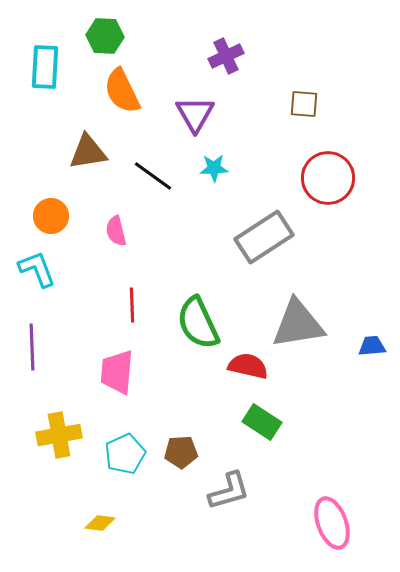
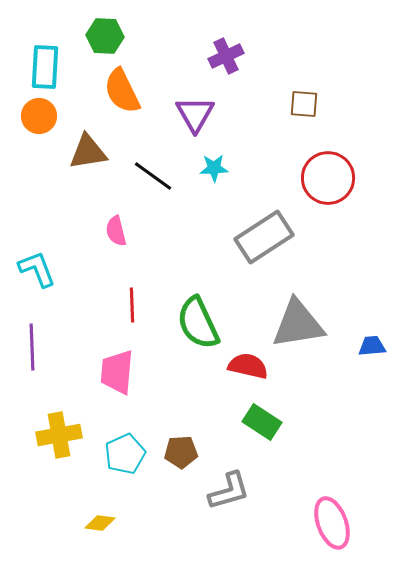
orange circle: moved 12 px left, 100 px up
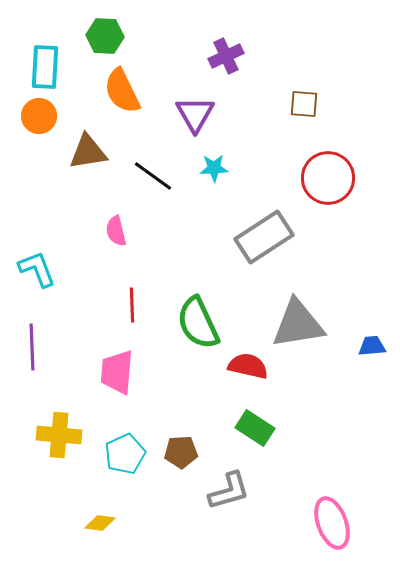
green rectangle: moved 7 px left, 6 px down
yellow cross: rotated 15 degrees clockwise
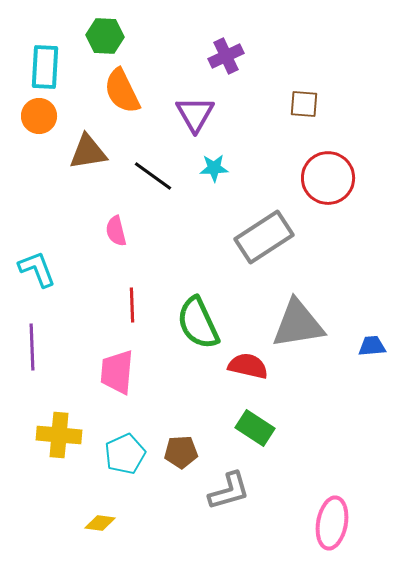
pink ellipse: rotated 30 degrees clockwise
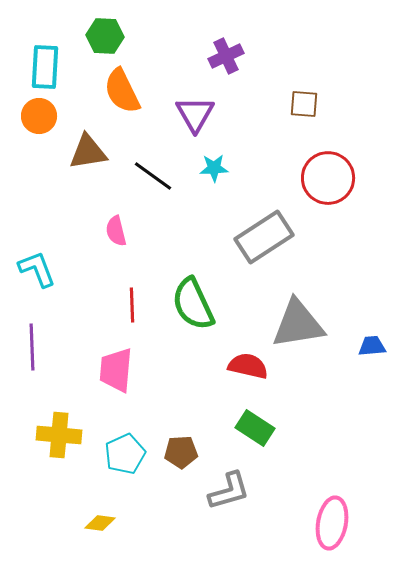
green semicircle: moved 5 px left, 19 px up
pink trapezoid: moved 1 px left, 2 px up
